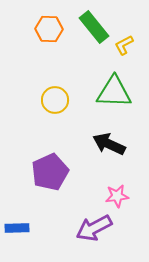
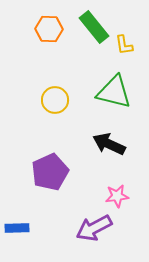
yellow L-shape: rotated 70 degrees counterclockwise
green triangle: rotated 12 degrees clockwise
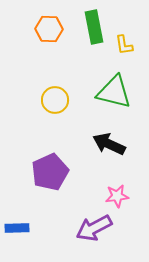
green rectangle: rotated 28 degrees clockwise
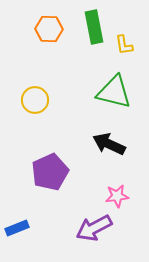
yellow circle: moved 20 px left
blue rectangle: rotated 20 degrees counterclockwise
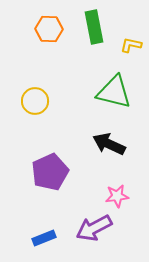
yellow L-shape: moved 7 px right; rotated 110 degrees clockwise
yellow circle: moved 1 px down
blue rectangle: moved 27 px right, 10 px down
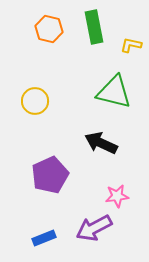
orange hexagon: rotated 12 degrees clockwise
black arrow: moved 8 px left, 1 px up
purple pentagon: moved 3 px down
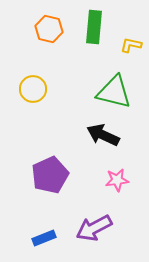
green rectangle: rotated 16 degrees clockwise
yellow circle: moved 2 px left, 12 px up
black arrow: moved 2 px right, 8 px up
pink star: moved 16 px up
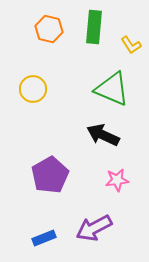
yellow L-shape: rotated 135 degrees counterclockwise
green triangle: moved 2 px left, 3 px up; rotated 9 degrees clockwise
purple pentagon: rotated 6 degrees counterclockwise
